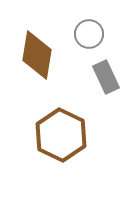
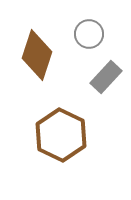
brown diamond: rotated 9 degrees clockwise
gray rectangle: rotated 68 degrees clockwise
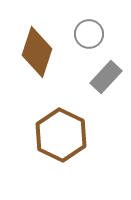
brown diamond: moved 3 px up
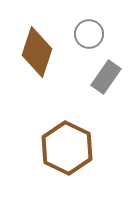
gray rectangle: rotated 8 degrees counterclockwise
brown hexagon: moved 6 px right, 13 px down
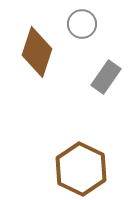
gray circle: moved 7 px left, 10 px up
brown hexagon: moved 14 px right, 21 px down
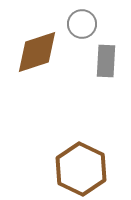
brown diamond: rotated 54 degrees clockwise
gray rectangle: moved 16 px up; rotated 32 degrees counterclockwise
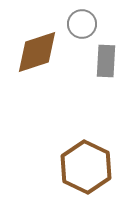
brown hexagon: moved 5 px right, 2 px up
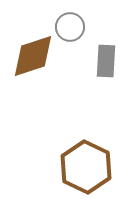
gray circle: moved 12 px left, 3 px down
brown diamond: moved 4 px left, 4 px down
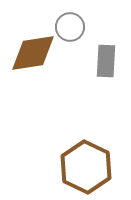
brown diamond: moved 3 px up; rotated 9 degrees clockwise
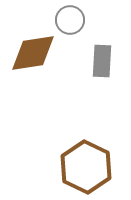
gray circle: moved 7 px up
gray rectangle: moved 4 px left
